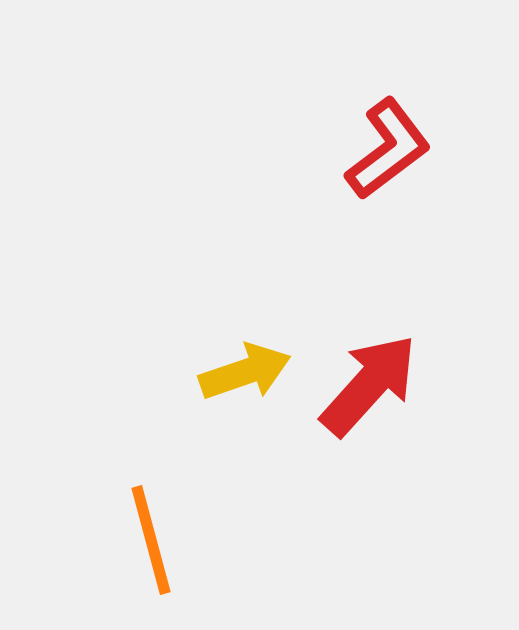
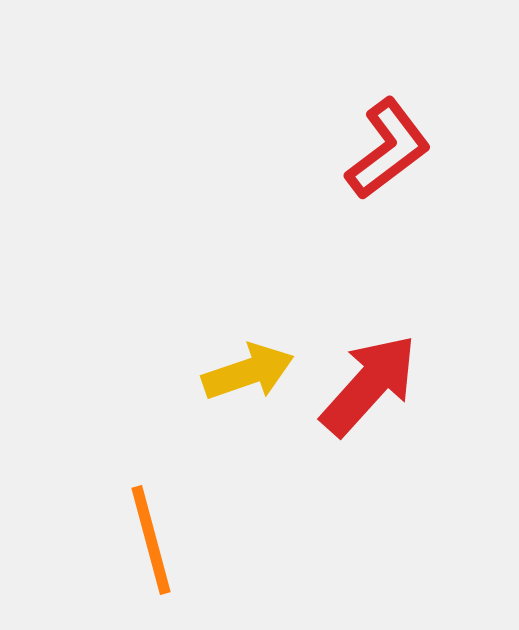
yellow arrow: moved 3 px right
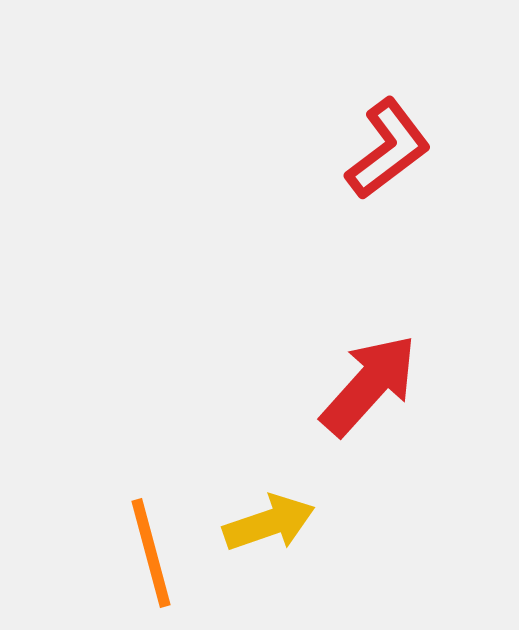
yellow arrow: moved 21 px right, 151 px down
orange line: moved 13 px down
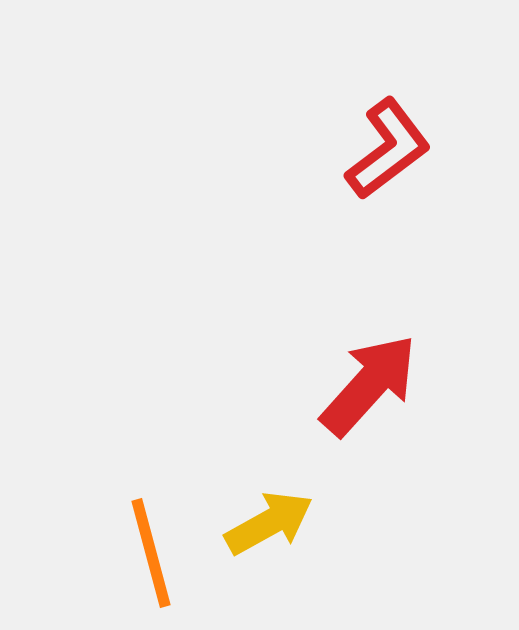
yellow arrow: rotated 10 degrees counterclockwise
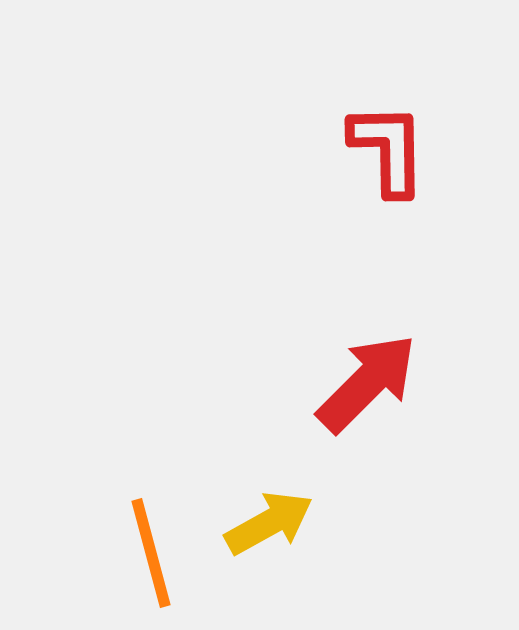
red L-shape: rotated 54 degrees counterclockwise
red arrow: moved 2 px left, 2 px up; rotated 3 degrees clockwise
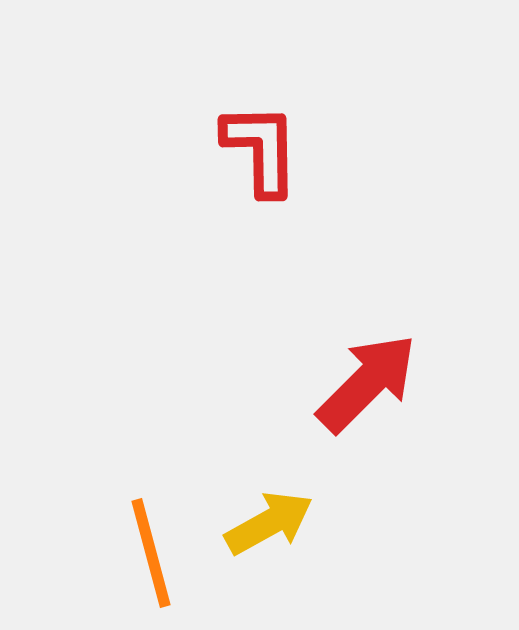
red L-shape: moved 127 px left
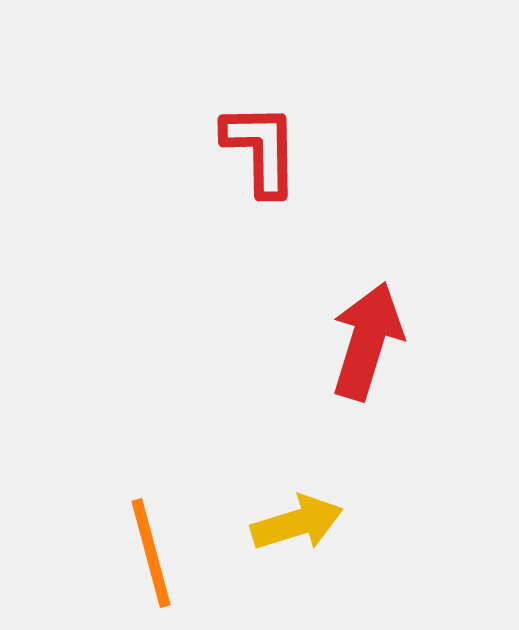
red arrow: moved 42 px up; rotated 28 degrees counterclockwise
yellow arrow: moved 28 px right; rotated 12 degrees clockwise
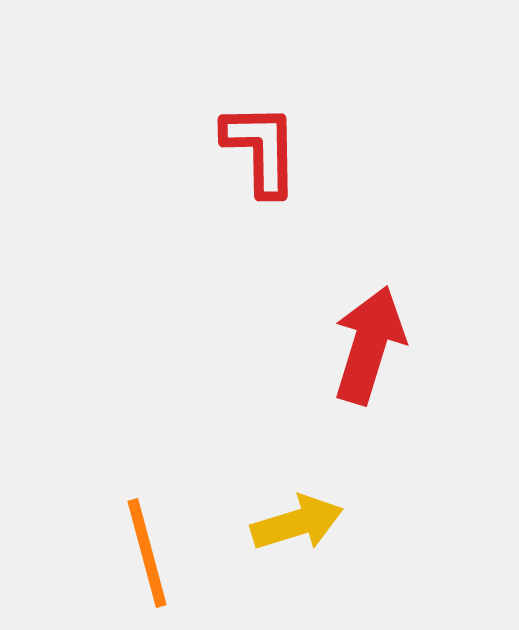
red arrow: moved 2 px right, 4 px down
orange line: moved 4 px left
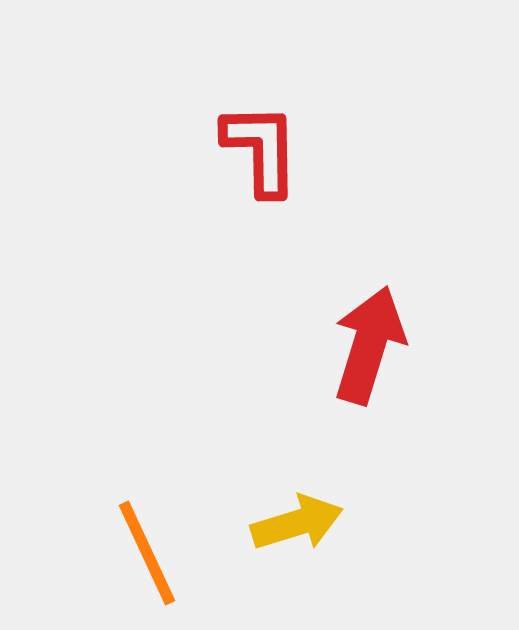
orange line: rotated 10 degrees counterclockwise
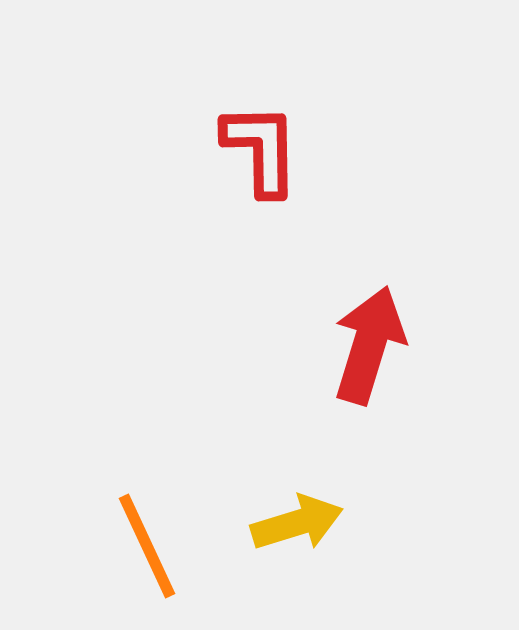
orange line: moved 7 px up
